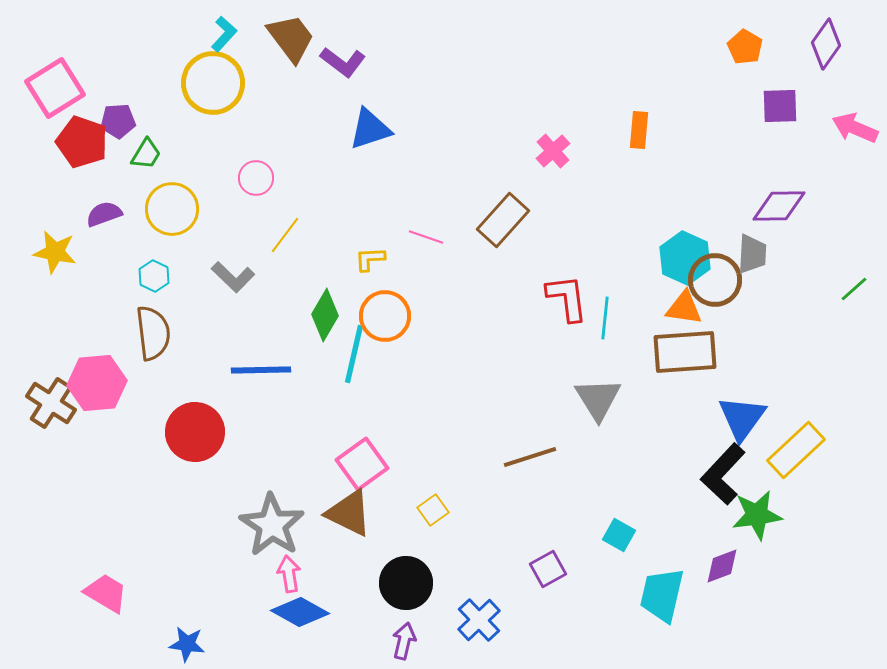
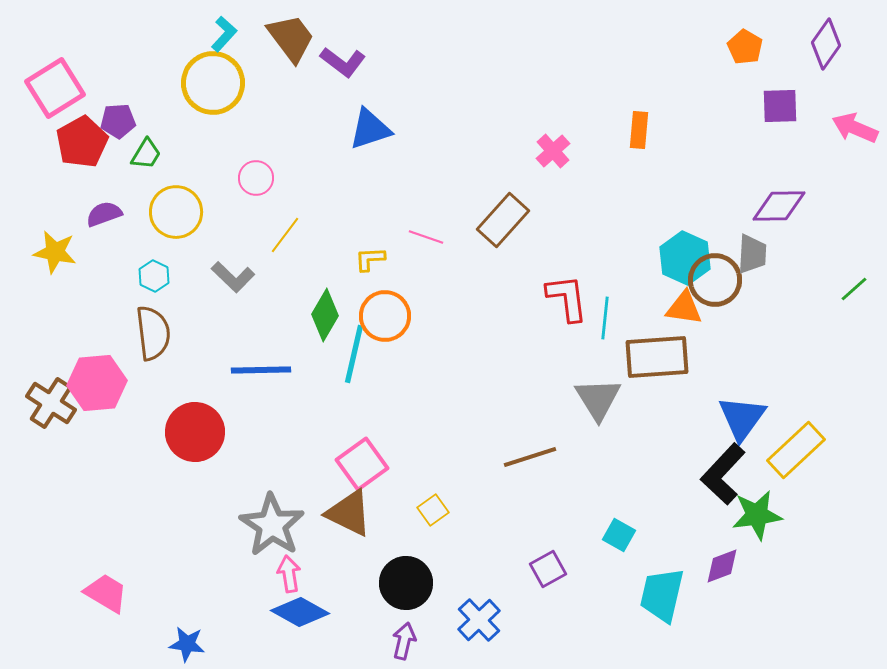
red pentagon at (82, 142): rotated 24 degrees clockwise
yellow circle at (172, 209): moved 4 px right, 3 px down
brown rectangle at (685, 352): moved 28 px left, 5 px down
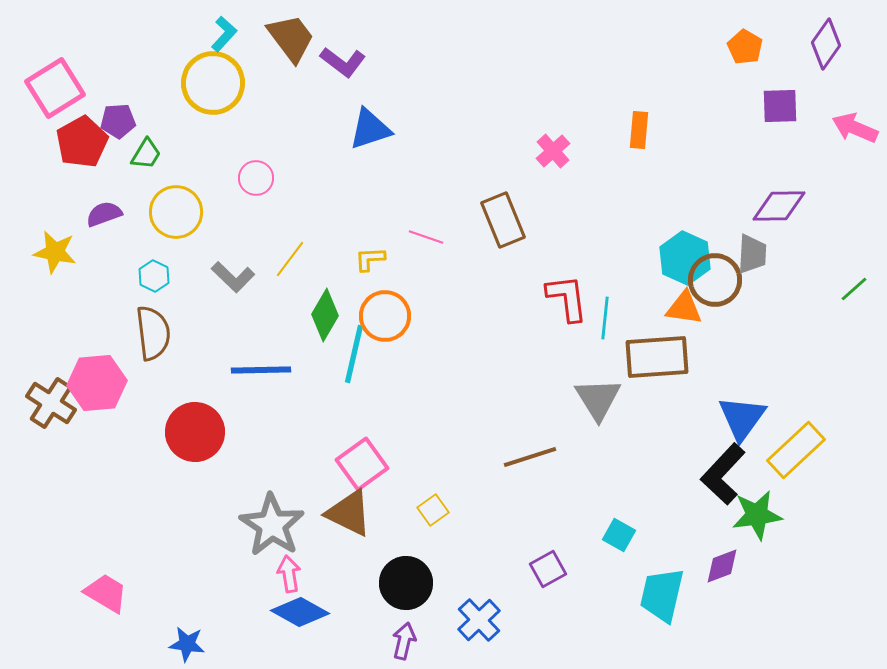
brown rectangle at (503, 220): rotated 64 degrees counterclockwise
yellow line at (285, 235): moved 5 px right, 24 px down
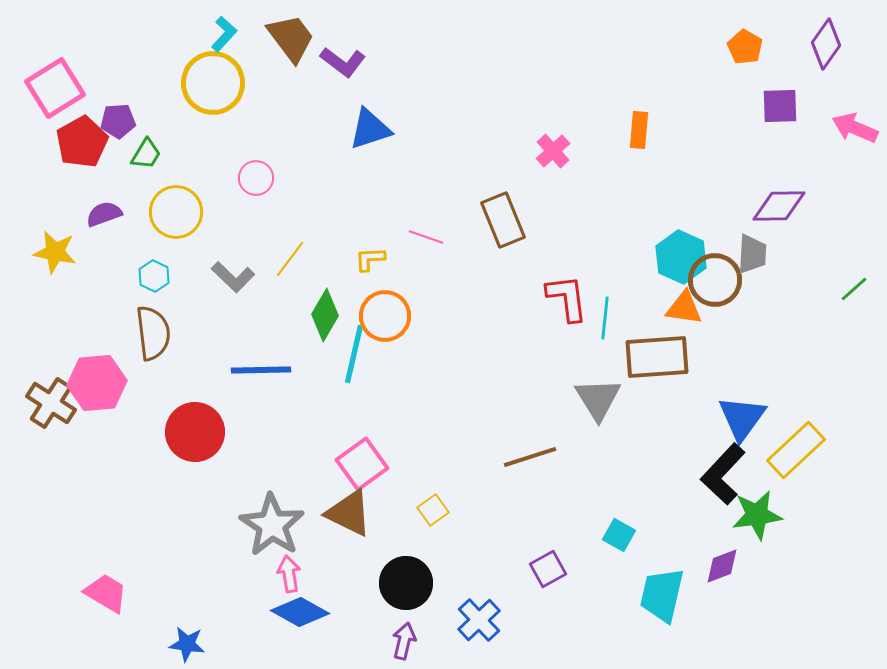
cyan hexagon at (685, 258): moved 4 px left, 1 px up
